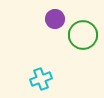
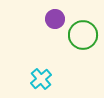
cyan cross: rotated 20 degrees counterclockwise
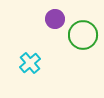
cyan cross: moved 11 px left, 16 px up
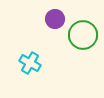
cyan cross: rotated 20 degrees counterclockwise
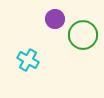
cyan cross: moved 2 px left, 3 px up
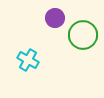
purple circle: moved 1 px up
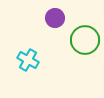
green circle: moved 2 px right, 5 px down
